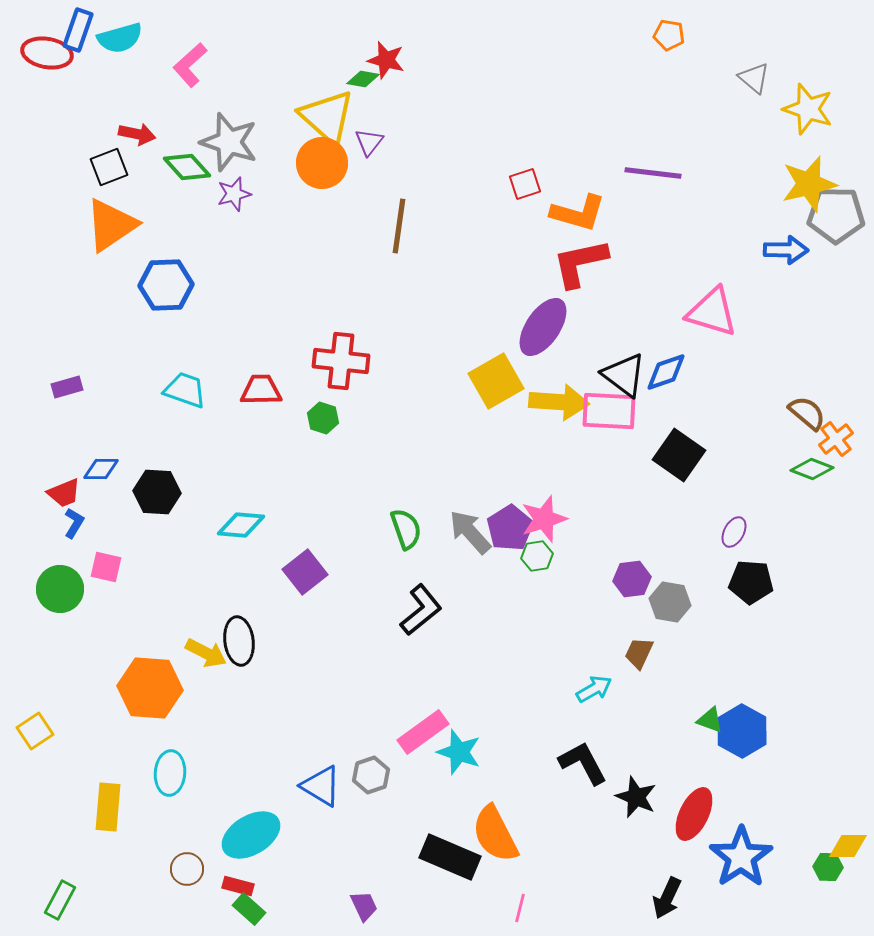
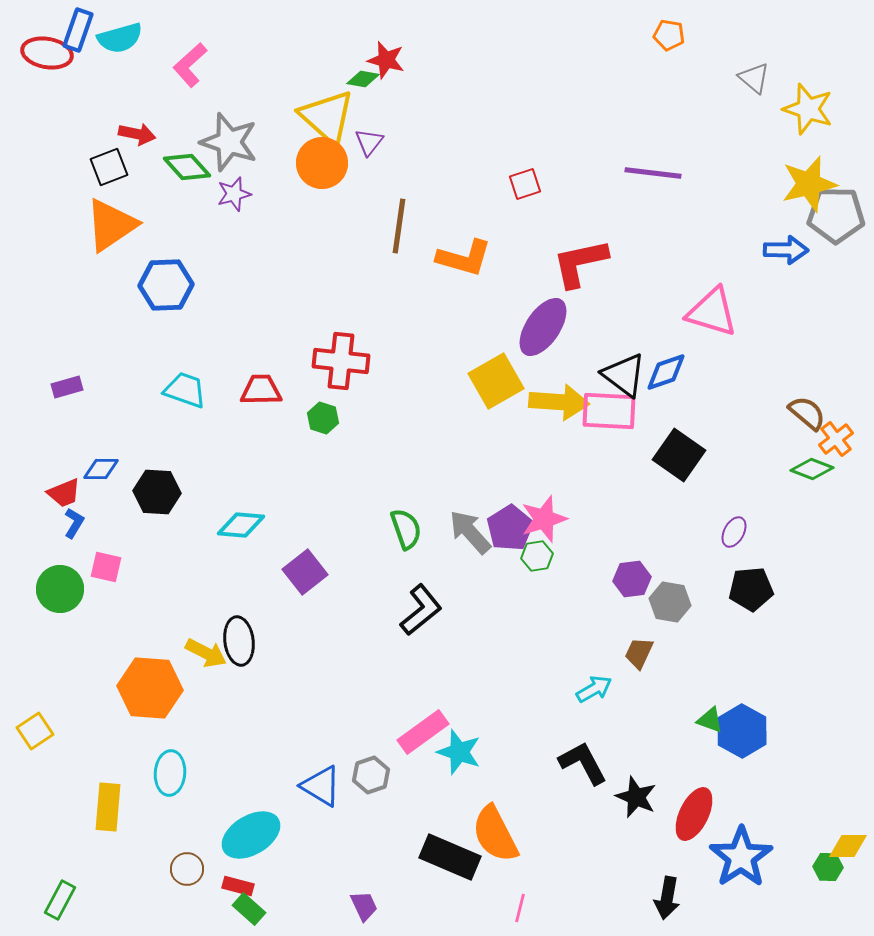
orange L-shape at (578, 213): moved 114 px left, 45 px down
black pentagon at (751, 582): moved 7 px down; rotated 9 degrees counterclockwise
black arrow at (667, 898): rotated 15 degrees counterclockwise
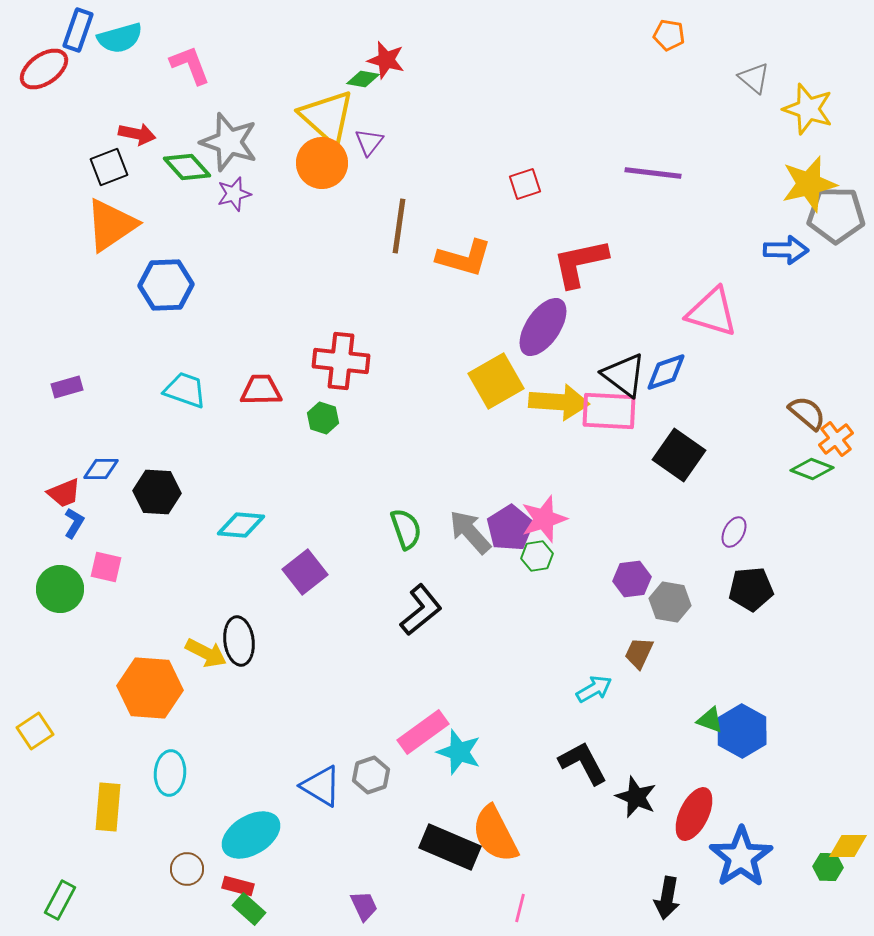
red ellipse at (47, 53): moved 3 px left, 16 px down; rotated 45 degrees counterclockwise
pink L-shape at (190, 65): rotated 111 degrees clockwise
black rectangle at (450, 857): moved 10 px up
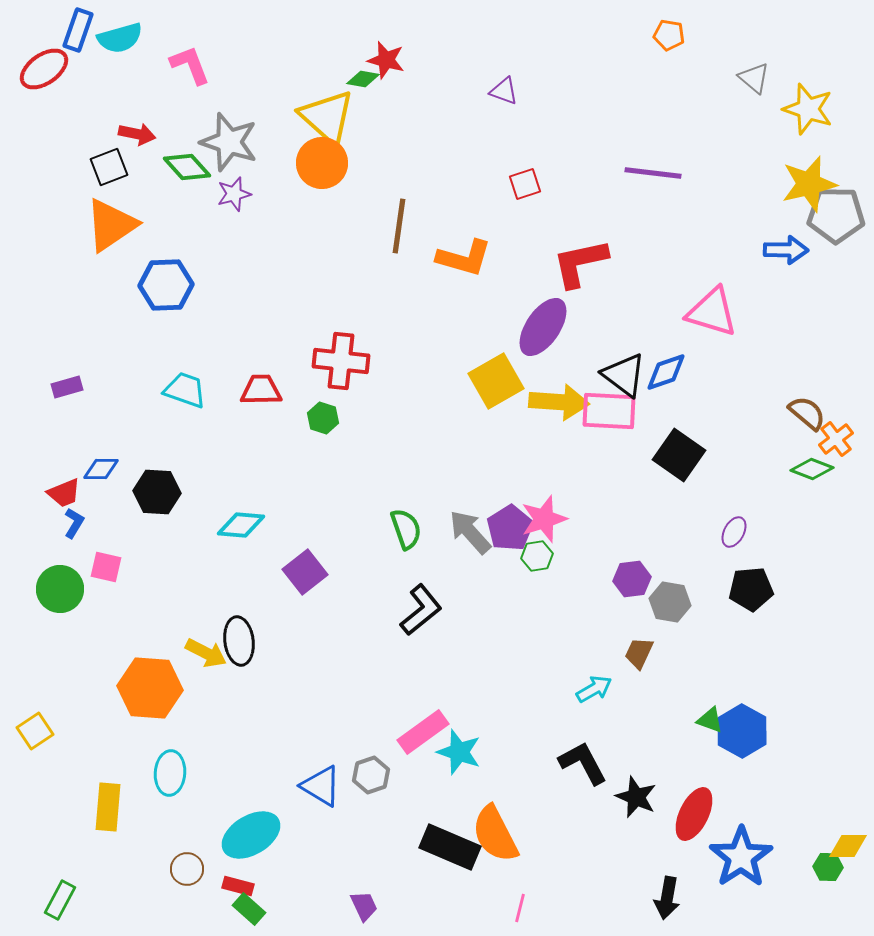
purple triangle at (369, 142): moved 135 px right, 51 px up; rotated 48 degrees counterclockwise
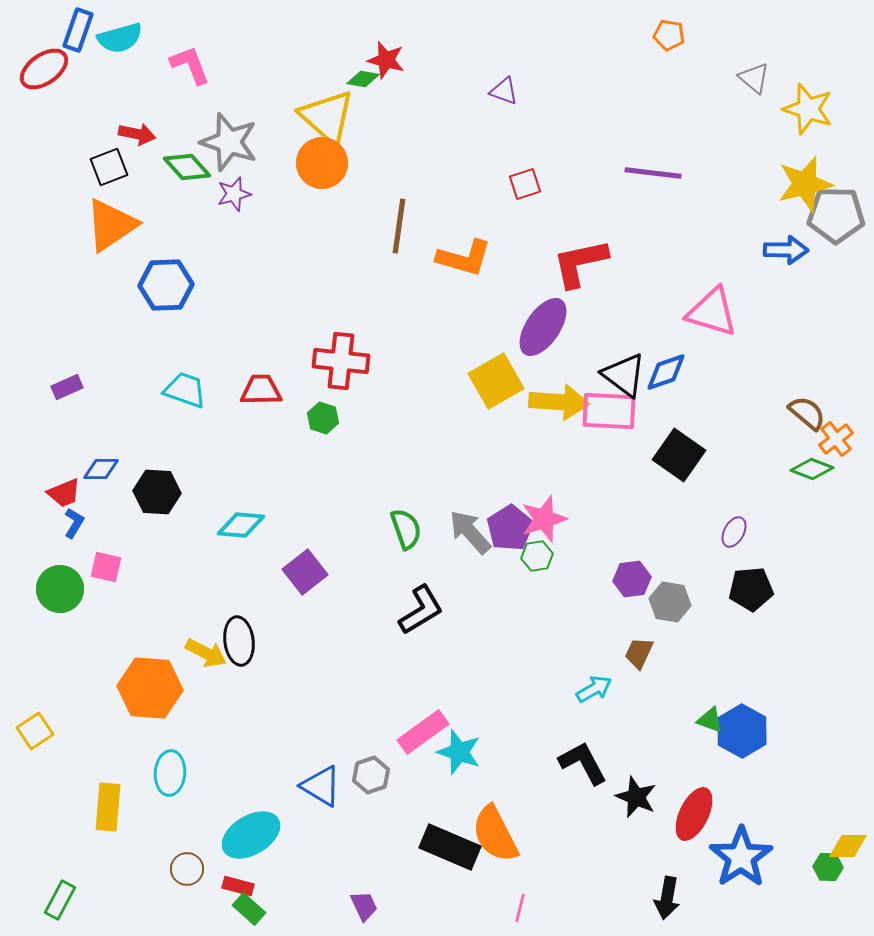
yellow star at (809, 184): moved 4 px left
purple rectangle at (67, 387): rotated 8 degrees counterclockwise
black L-shape at (421, 610): rotated 8 degrees clockwise
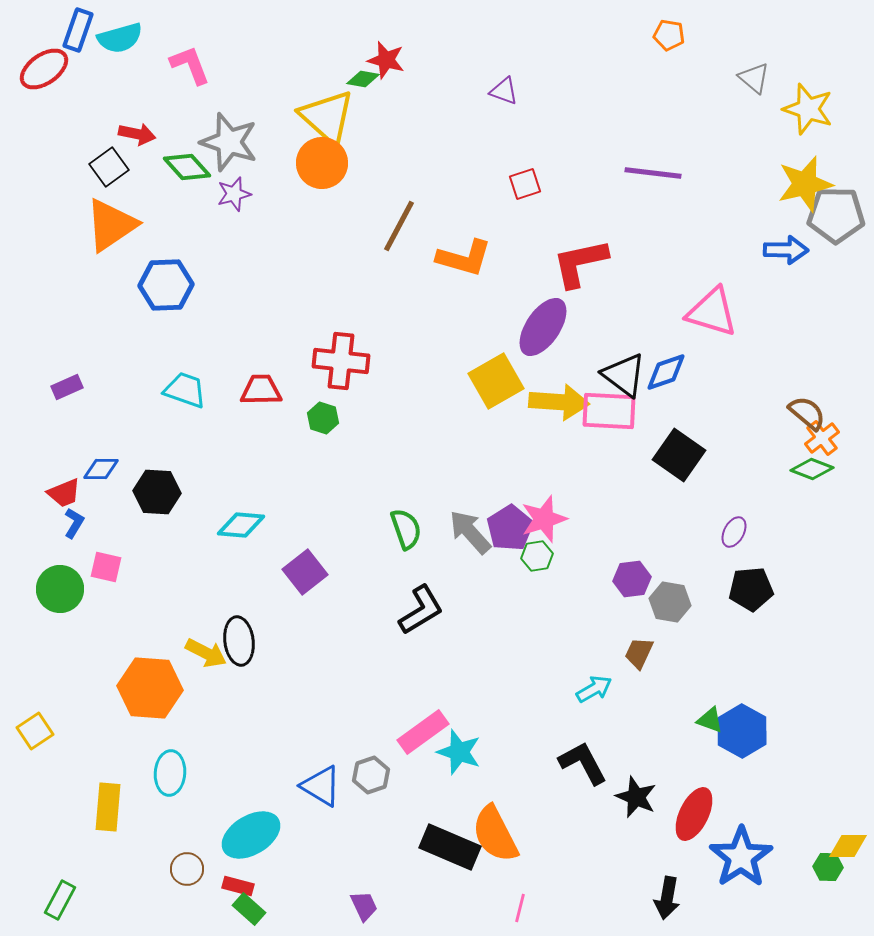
black square at (109, 167): rotated 15 degrees counterclockwise
brown line at (399, 226): rotated 20 degrees clockwise
orange cross at (836, 439): moved 14 px left, 1 px up
